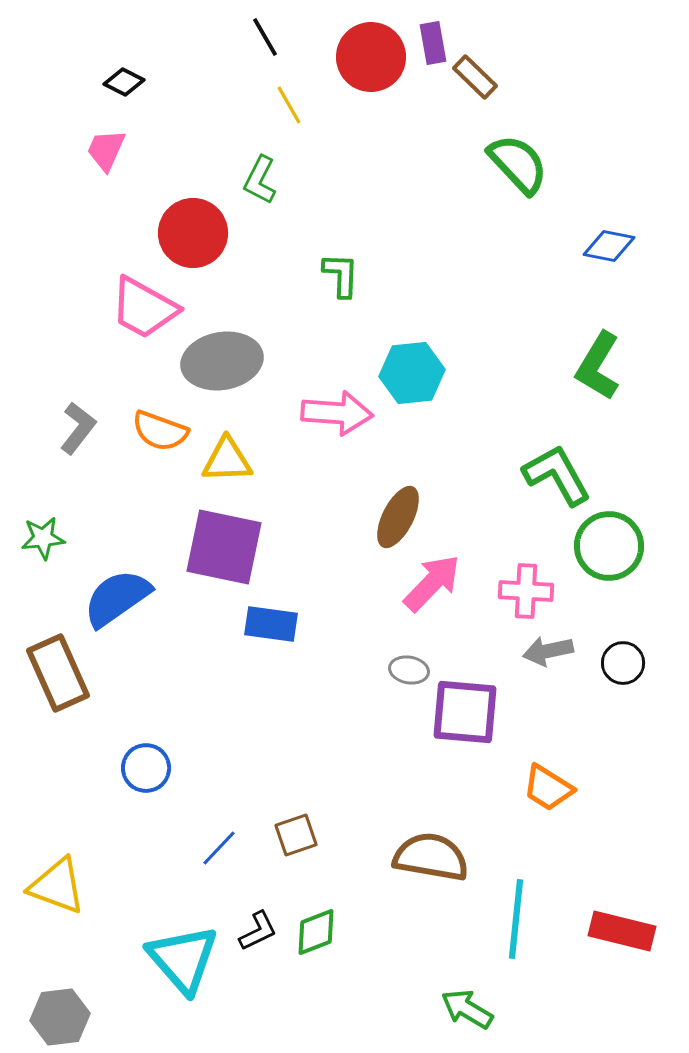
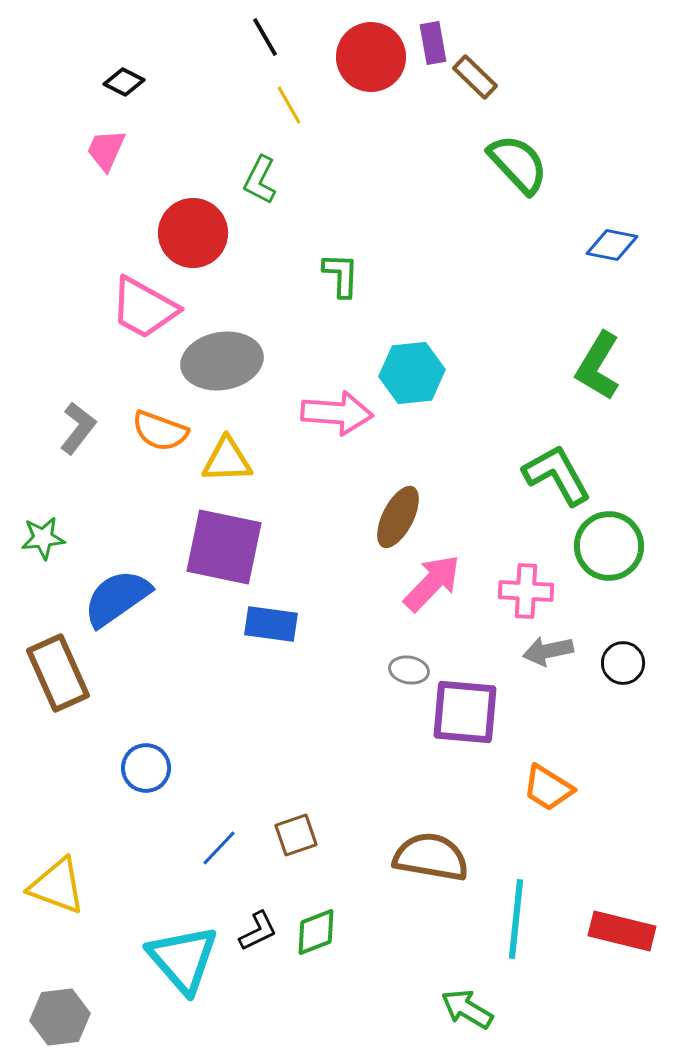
blue diamond at (609, 246): moved 3 px right, 1 px up
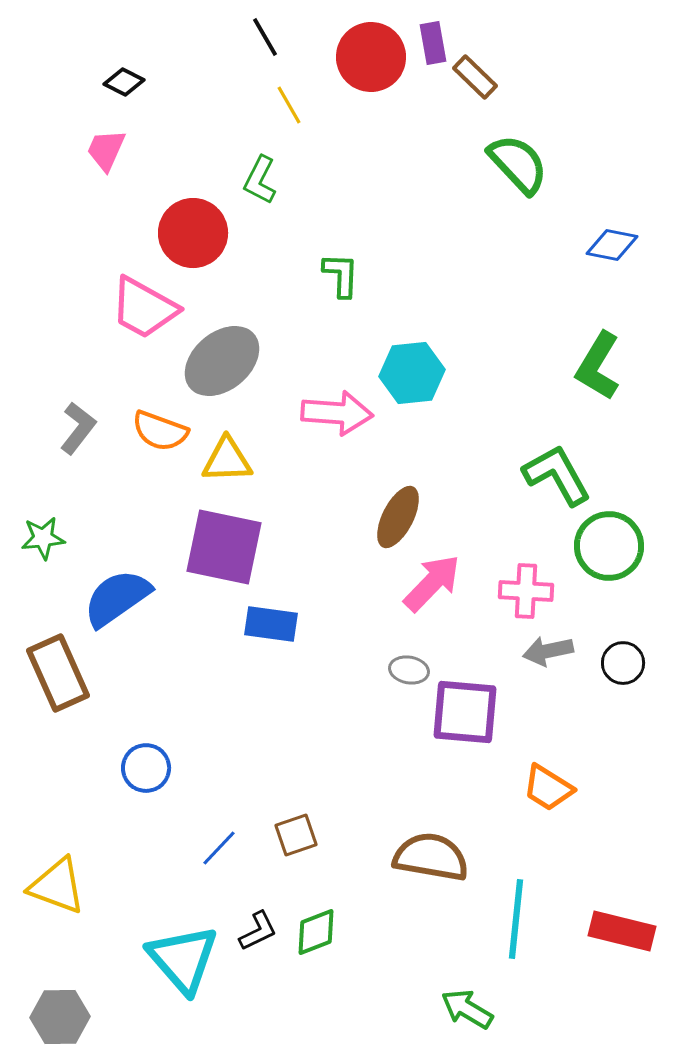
gray ellipse at (222, 361): rotated 30 degrees counterclockwise
gray hexagon at (60, 1017): rotated 6 degrees clockwise
